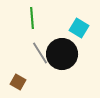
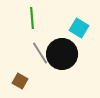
brown square: moved 2 px right, 1 px up
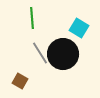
black circle: moved 1 px right
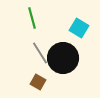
green line: rotated 10 degrees counterclockwise
black circle: moved 4 px down
brown square: moved 18 px right, 1 px down
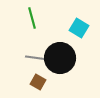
gray line: moved 3 px left, 5 px down; rotated 50 degrees counterclockwise
black circle: moved 3 px left
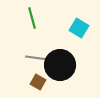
black circle: moved 7 px down
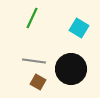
green line: rotated 40 degrees clockwise
gray line: moved 3 px left, 3 px down
black circle: moved 11 px right, 4 px down
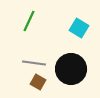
green line: moved 3 px left, 3 px down
gray line: moved 2 px down
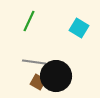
gray line: moved 1 px up
black circle: moved 15 px left, 7 px down
